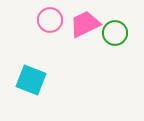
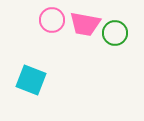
pink circle: moved 2 px right
pink trapezoid: rotated 144 degrees counterclockwise
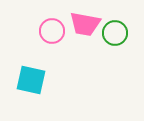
pink circle: moved 11 px down
cyan square: rotated 8 degrees counterclockwise
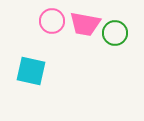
pink circle: moved 10 px up
cyan square: moved 9 px up
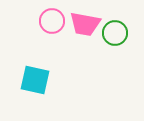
cyan square: moved 4 px right, 9 px down
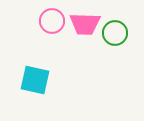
pink trapezoid: rotated 8 degrees counterclockwise
